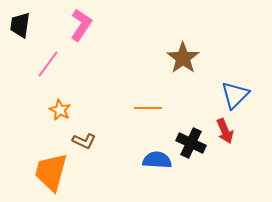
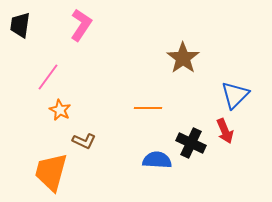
pink line: moved 13 px down
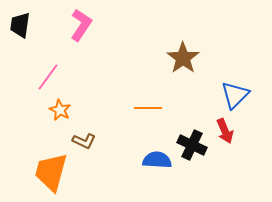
black cross: moved 1 px right, 2 px down
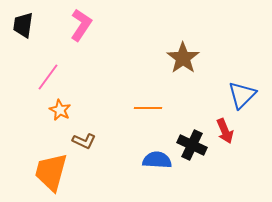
black trapezoid: moved 3 px right
blue triangle: moved 7 px right
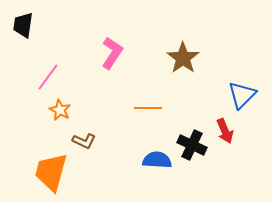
pink L-shape: moved 31 px right, 28 px down
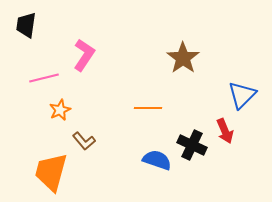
black trapezoid: moved 3 px right
pink L-shape: moved 28 px left, 2 px down
pink line: moved 4 px left, 1 px down; rotated 40 degrees clockwise
orange star: rotated 20 degrees clockwise
brown L-shape: rotated 25 degrees clockwise
blue semicircle: rotated 16 degrees clockwise
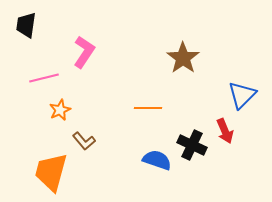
pink L-shape: moved 3 px up
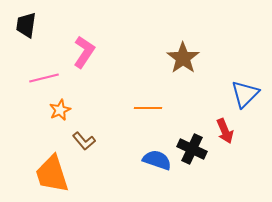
blue triangle: moved 3 px right, 1 px up
black cross: moved 4 px down
orange trapezoid: moved 1 px right, 2 px down; rotated 33 degrees counterclockwise
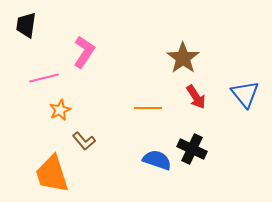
blue triangle: rotated 24 degrees counterclockwise
red arrow: moved 29 px left, 34 px up; rotated 10 degrees counterclockwise
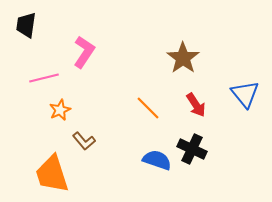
red arrow: moved 8 px down
orange line: rotated 44 degrees clockwise
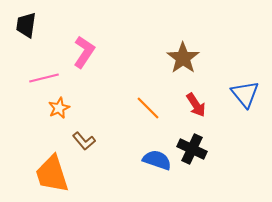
orange star: moved 1 px left, 2 px up
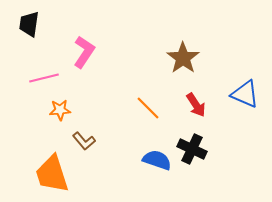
black trapezoid: moved 3 px right, 1 px up
blue triangle: rotated 28 degrees counterclockwise
orange star: moved 1 px right, 2 px down; rotated 20 degrees clockwise
